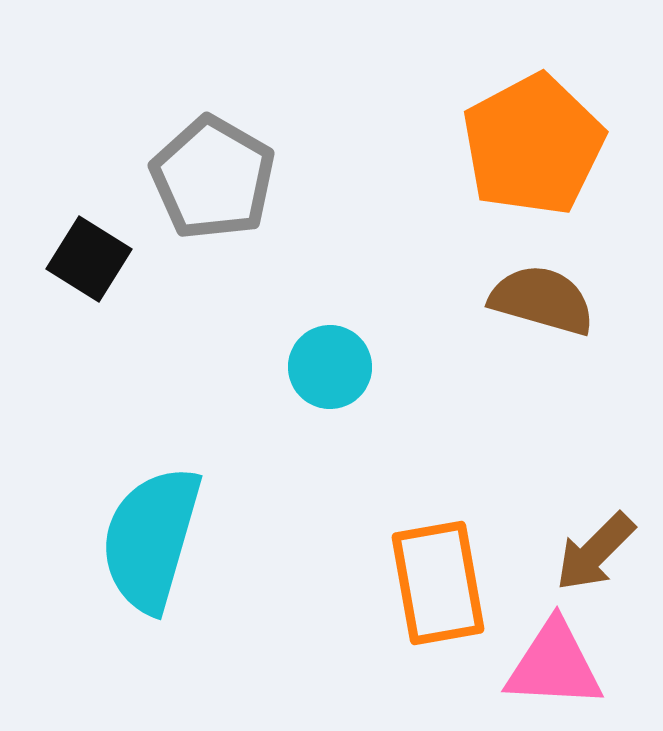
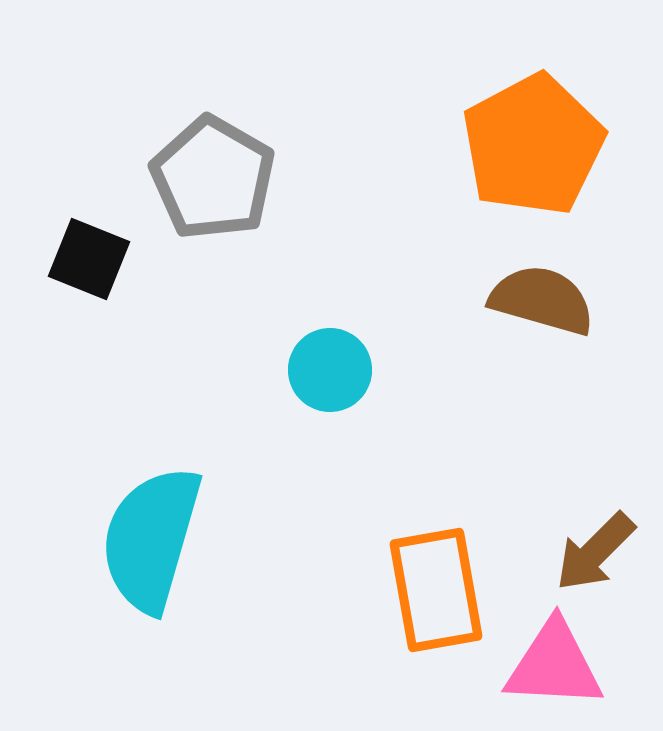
black square: rotated 10 degrees counterclockwise
cyan circle: moved 3 px down
orange rectangle: moved 2 px left, 7 px down
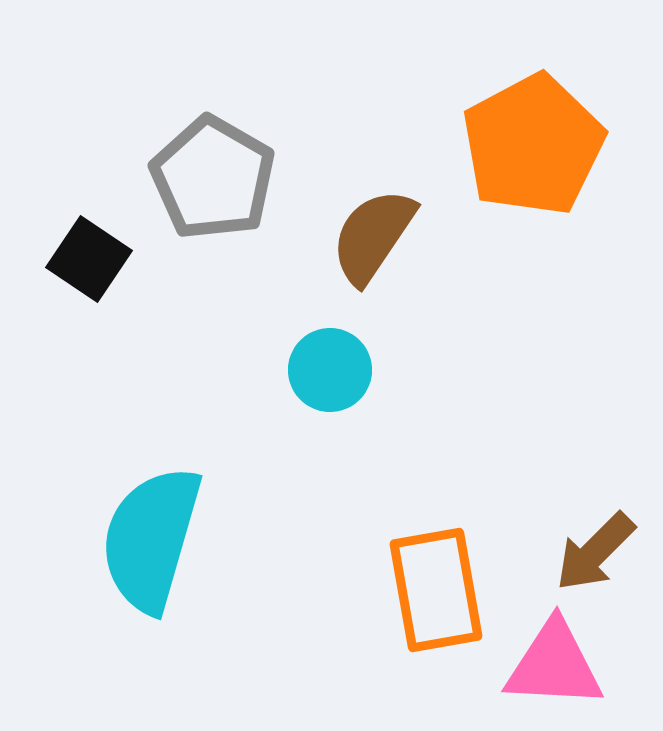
black square: rotated 12 degrees clockwise
brown semicircle: moved 169 px left, 64 px up; rotated 72 degrees counterclockwise
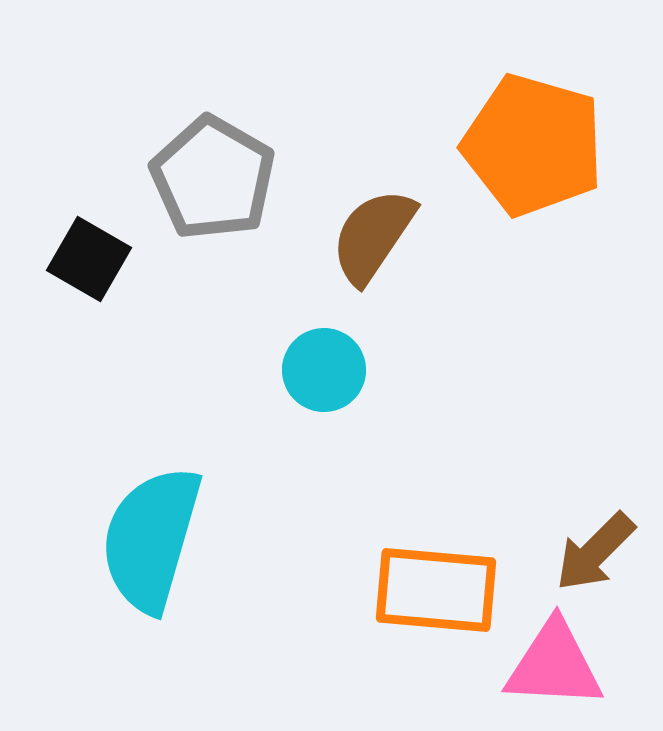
orange pentagon: rotated 28 degrees counterclockwise
black square: rotated 4 degrees counterclockwise
cyan circle: moved 6 px left
orange rectangle: rotated 75 degrees counterclockwise
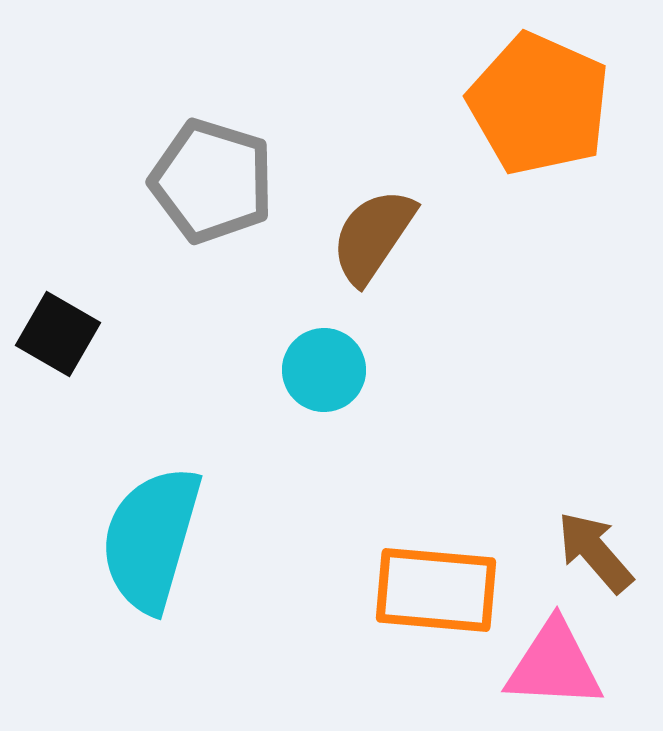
orange pentagon: moved 6 px right, 41 px up; rotated 8 degrees clockwise
gray pentagon: moved 1 px left, 3 px down; rotated 13 degrees counterclockwise
black square: moved 31 px left, 75 px down
brown arrow: rotated 94 degrees clockwise
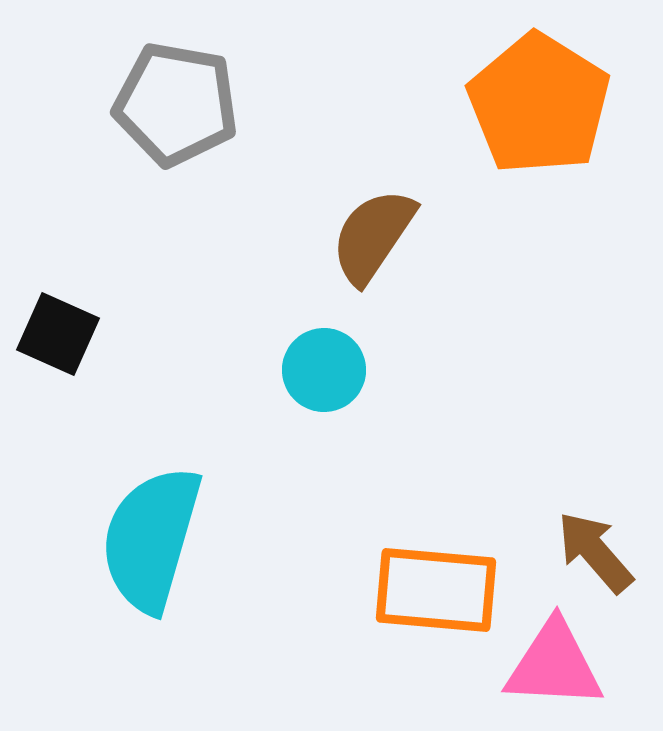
orange pentagon: rotated 8 degrees clockwise
gray pentagon: moved 36 px left, 77 px up; rotated 7 degrees counterclockwise
black square: rotated 6 degrees counterclockwise
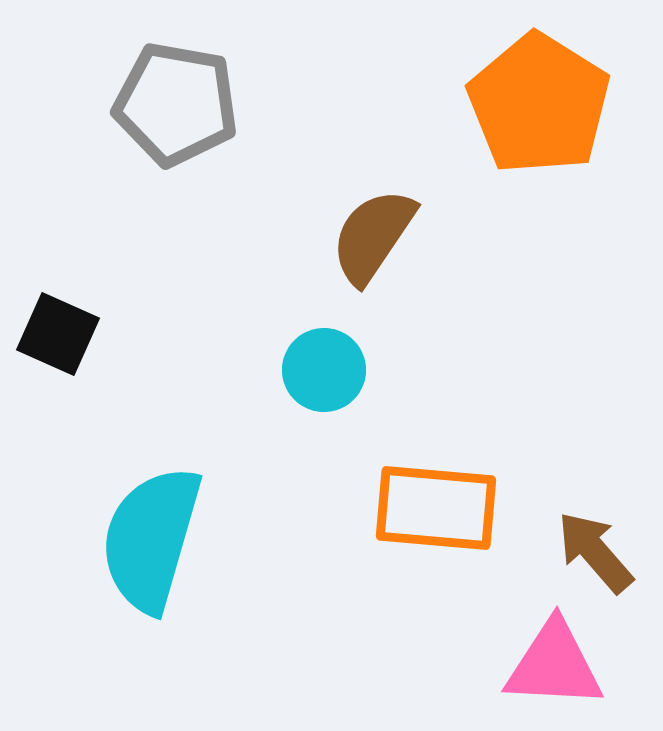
orange rectangle: moved 82 px up
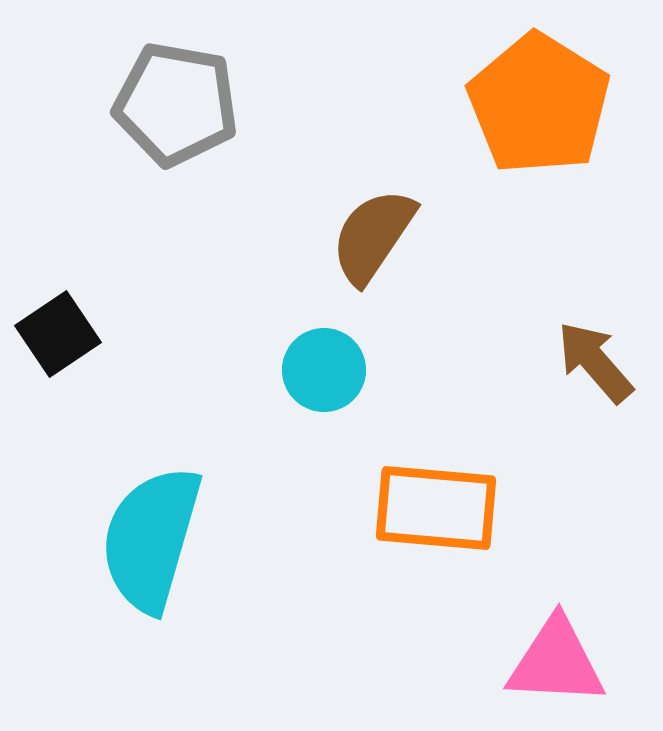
black square: rotated 32 degrees clockwise
brown arrow: moved 190 px up
pink triangle: moved 2 px right, 3 px up
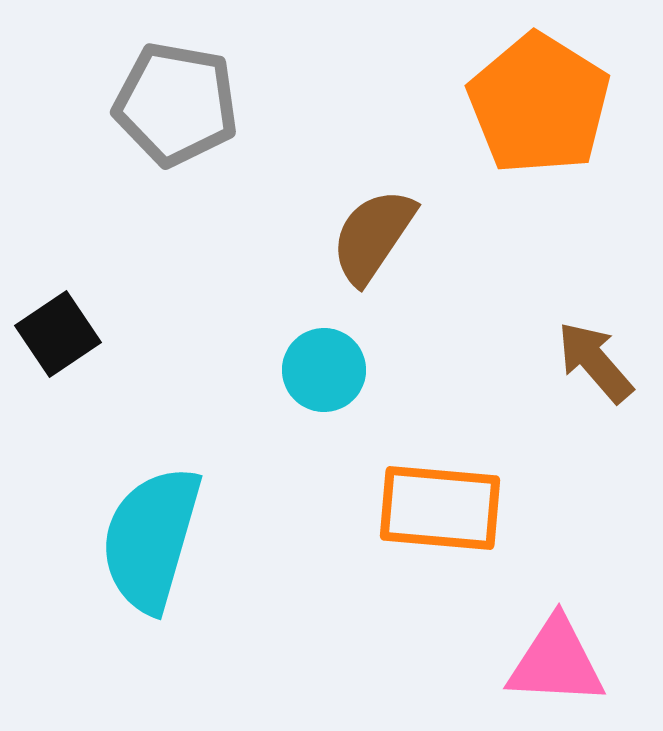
orange rectangle: moved 4 px right
